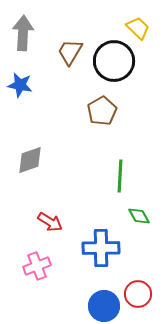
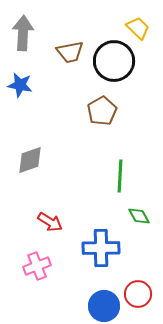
brown trapezoid: rotated 132 degrees counterclockwise
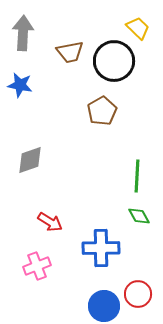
green line: moved 17 px right
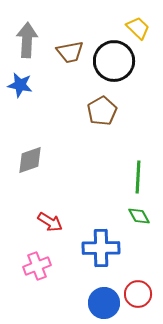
gray arrow: moved 4 px right, 7 px down
green line: moved 1 px right, 1 px down
blue circle: moved 3 px up
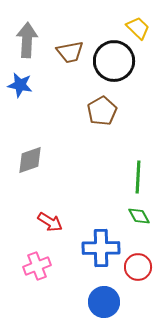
red circle: moved 27 px up
blue circle: moved 1 px up
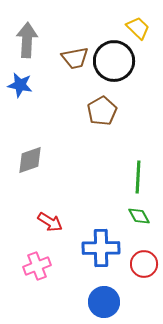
brown trapezoid: moved 5 px right, 6 px down
red circle: moved 6 px right, 3 px up
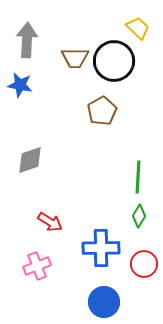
brown trapezoid: rotated 12 degrees clockwise
green diamond: rotated 60 degrees clockwise
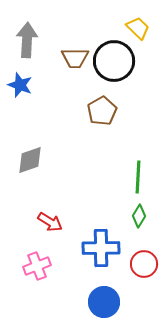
blue star: rotated 10 degrees clockwise
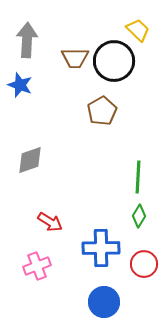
yellow trapezoid: moved 2 px down
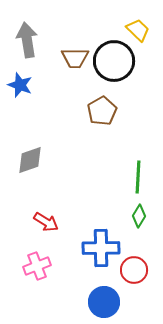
gray arrow: rotated 12 degrees counterclockwise
red arrow: moved 4 px left
red circle: moved 10 px left, 6 px down
